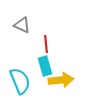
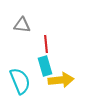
gray triangle: rotated 18 degrees counterclockwise
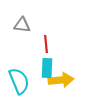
cyan rectangle: moved 2 px right, 2 px down; rotated 18 degrees clockwise
cyan semicircle: moved 1 px left
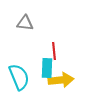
gray triangle: moved 3 px right, 2 px up
red line: moved 8 px right, 7 px down
cyan semicircle: moved 4 px up
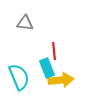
cyan rectangle: rotated 24 degrees counterclockwise
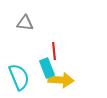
yellow arrow: rotated 10 degrees clockwise
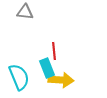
gray triangle: moved 11 px up
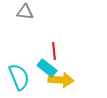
cyan rectangle: rotated 30 degrees counterclockwise
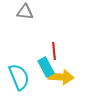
cyan rectangle: moved 1 px left, 1 px up; rotated 24 degrees clockwise
yellow arrow: moved 3 px up
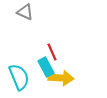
gray triangle: rotated 18 degrees clockwise
red line: moved 2 px left, 1 px down; rotated 18 degrees counterclockwise
yellow arrow: moved 1 px down
